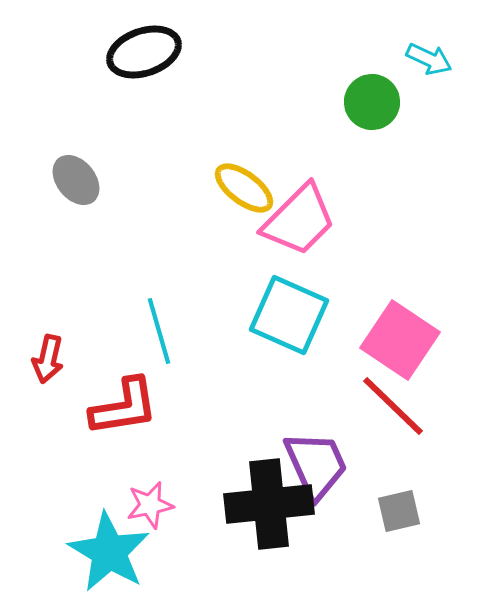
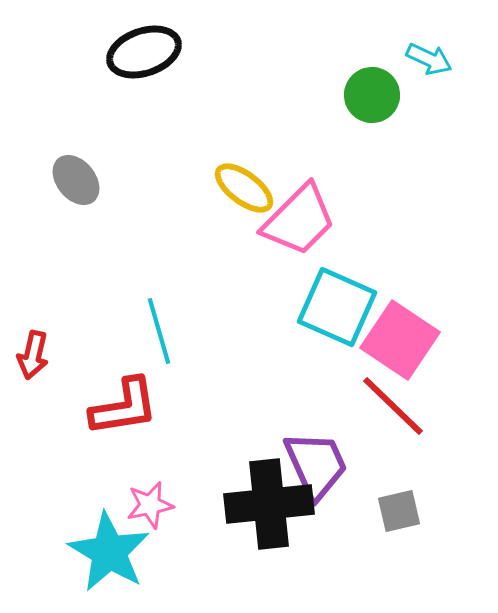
green circle: moved 7 px up
cyan square: moved 48 px right, 8 px up
red arrow: moved 15 px left, 4 px up
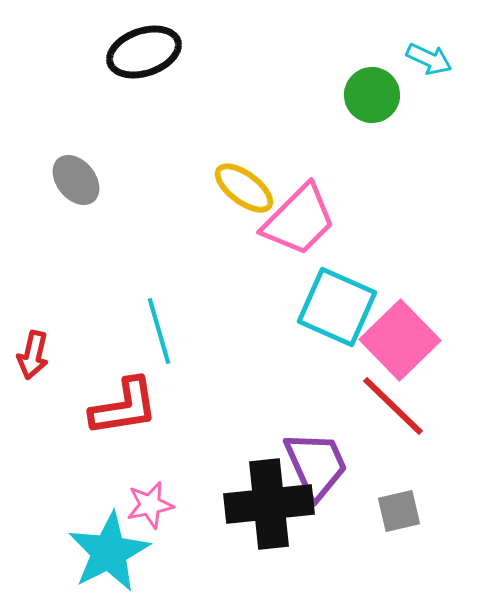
pink square: rotated 12 degrees clockwise
cyan star: rotated 14 degrees clockwise
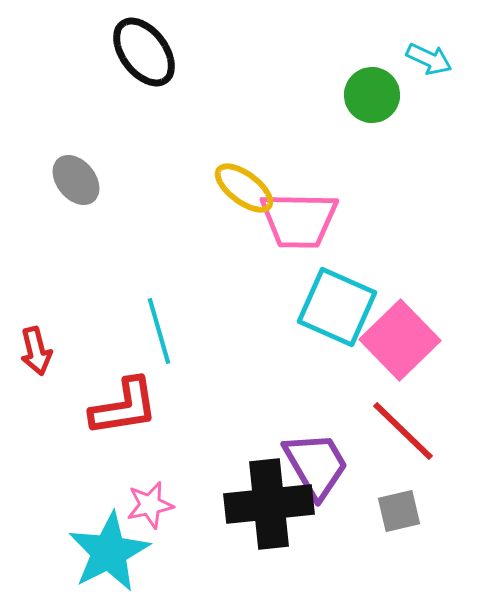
black ellipse: rotated 72 degrees clockwise
pink trapezoid: rotated 46 degrees clockwise
red arrow: moved 3 px right, 4 px up; rotated 27 degrees counterclockwise
red line: moved 10 px right, 25 px down
purple trapezoid: rotated 6 degrees counterclockwise
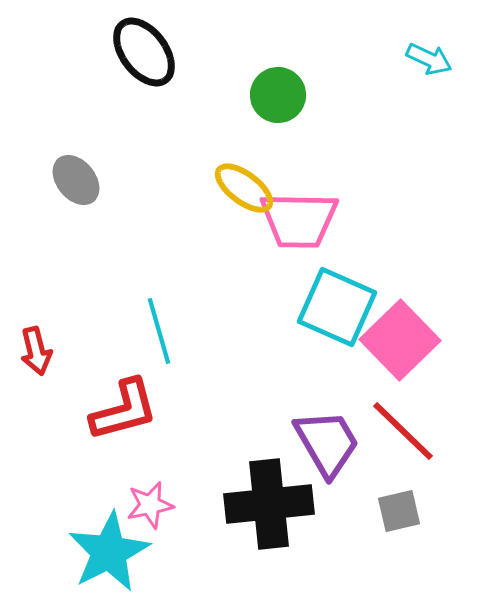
green circle: moved 94 px left
red L-shape: moved 3 px down; rotated 6 degrees counterclockwise
purple trapezoid: moved 11 px right, 22 px up
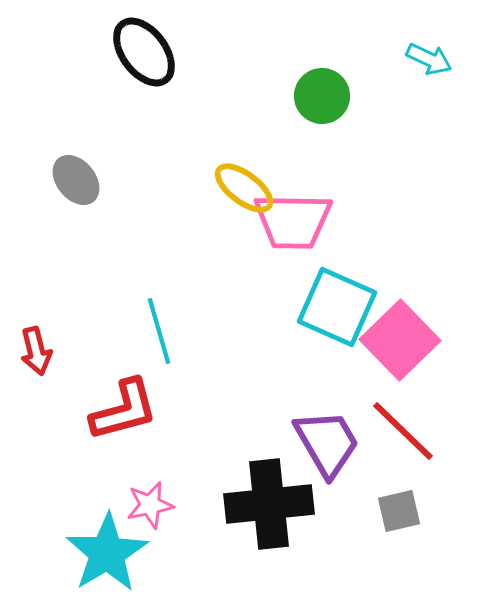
green circle: moved 44 px right, 1 px down
pink trapezoid: moved 6 px left, 1 px down
cyan star: moved 2 px left, 1 px down; rotated 4 degrees counterclockwise
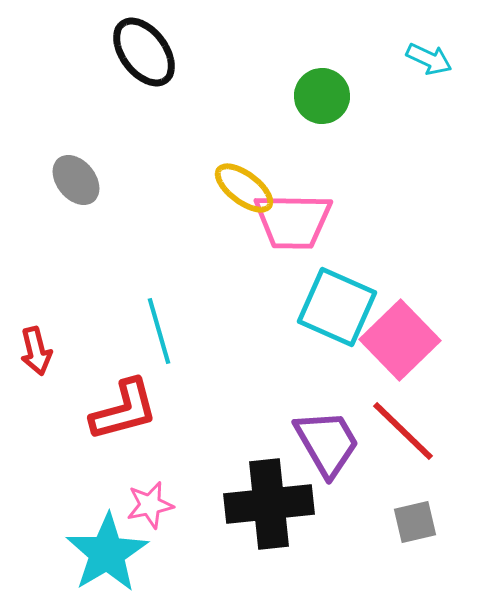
gray square: moved 16 px right, 11 px down
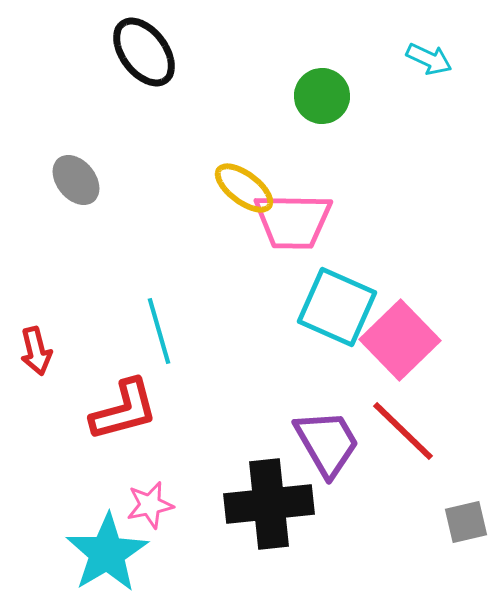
gray square: moved 51 px right
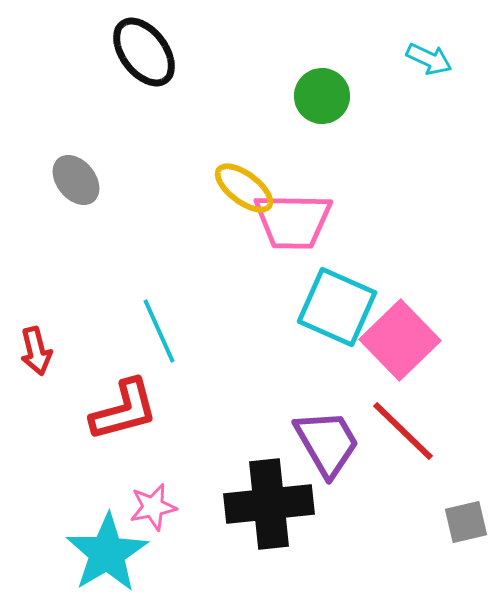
cyan line: rotated 8 degrees counterclockwise
pink star: moved 3 px right, 2 px down
